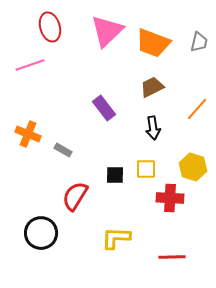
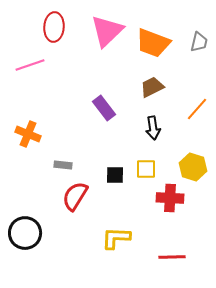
red ellipse: moved 4 px right; rotated 20 degrees clockwise
gray rectangle: moved 15 px down; rotated 24 degrees counterclockwise
black circle: moved 16 px left
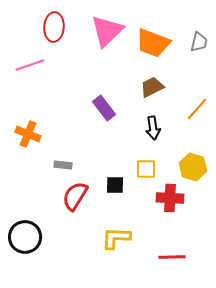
black square: moved 10 px down
black circle: moved 4 px down
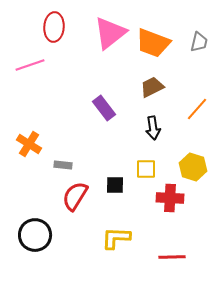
pink triangle: moved 3 px right, 2 px down; rotated 6 degrees clockwise
orange cross: moved 1 px right, 10 px down; rotated 10 degrees clockwise
black circle: moved 10 px right, 2 px up
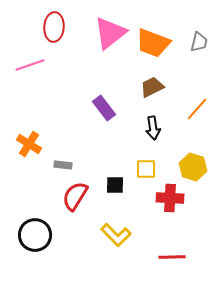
yellow L-shape: moved 3 px up; rotated 136 degrees counterclockwise
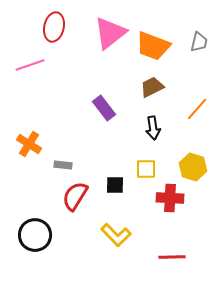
red ellipse: rotated 8 degrees clockwise
orange trapezoid: moved 3 px down
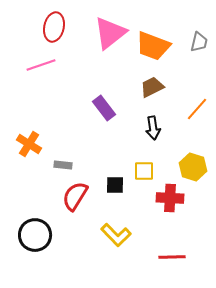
pink line: moved 11 px right
yellow square: moved 2 px left, 2 px down
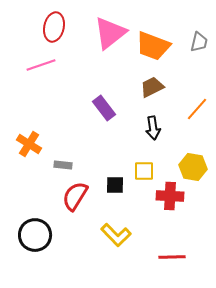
yellow hexagon: rotated 8 degrees counterclockwise
red cross: moved 2 px up
